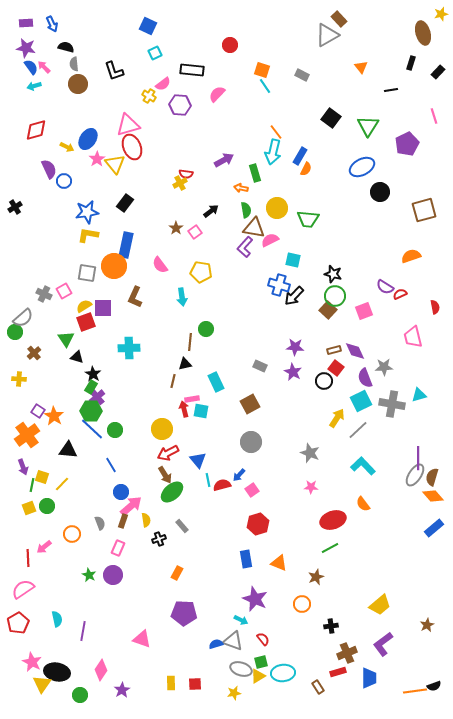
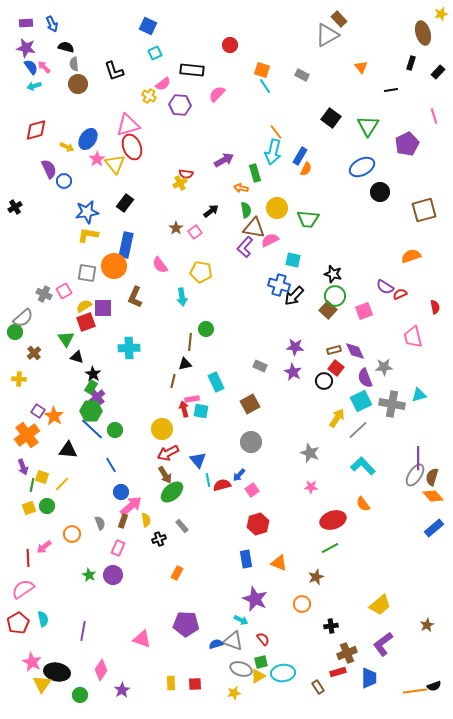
purple pentagon at (184, 613): moved 2 px right, 11 px down
cyan semicircle at (57, 619): moved 14 px left
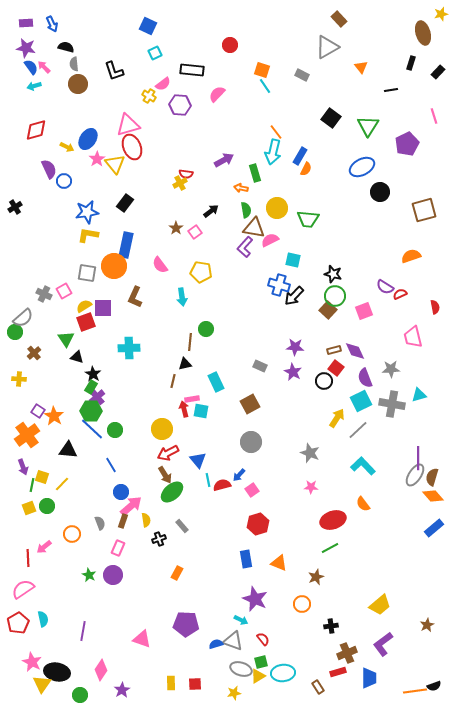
gray triangle at (327, 35): moved 12 px down
gray star at (384, 367): moved 7 px right, 2 px down
